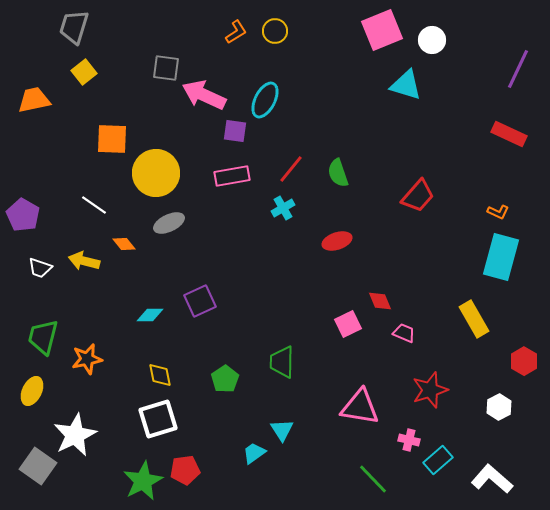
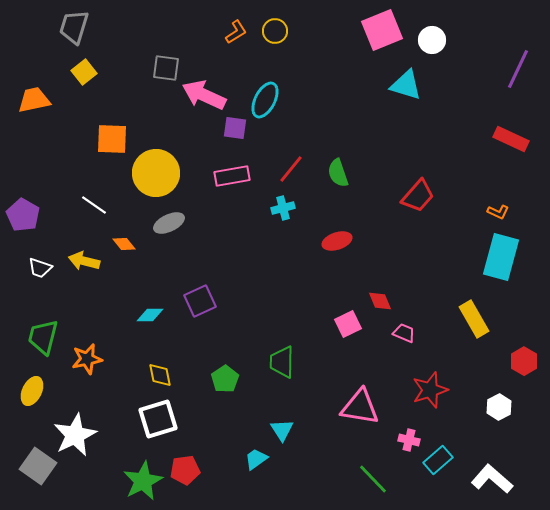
purple square at (235, 131): moved 3 px up
red rectangle at (509, 134): moved 2 px right, 5 px down
cyan cross at (283, 208): rotated 15 degrees clockwise
cyan trapezoid at (254, 453): moved 2 px right, 6 px down
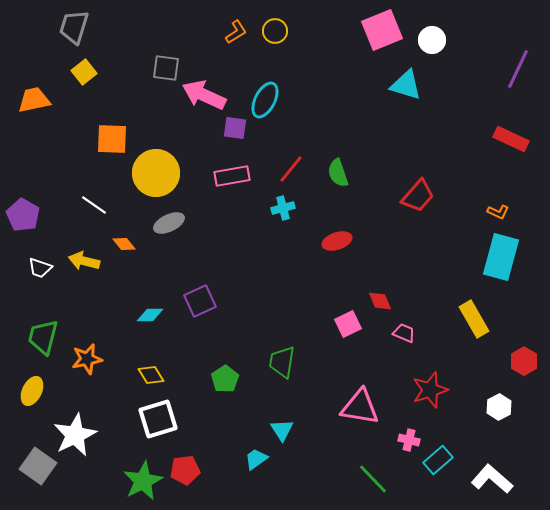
green trapezoid at (282, 362): rotated 8 degrees clockwise
yellow diamond at (160, 375): moved 9 px left; rotated 20 degrees counterclockwise
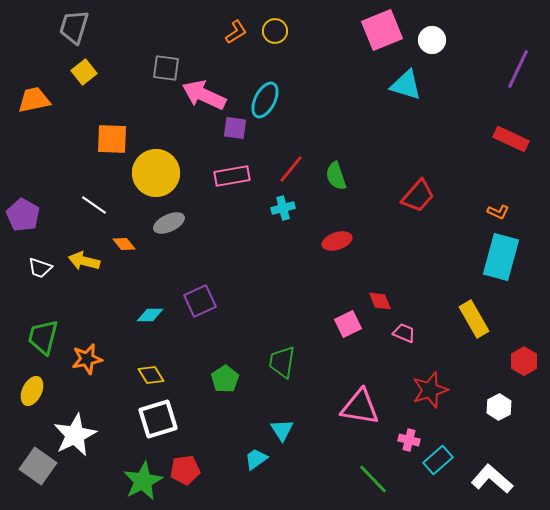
green semicircle at (338, 173): moved 2 px left, 3 px down
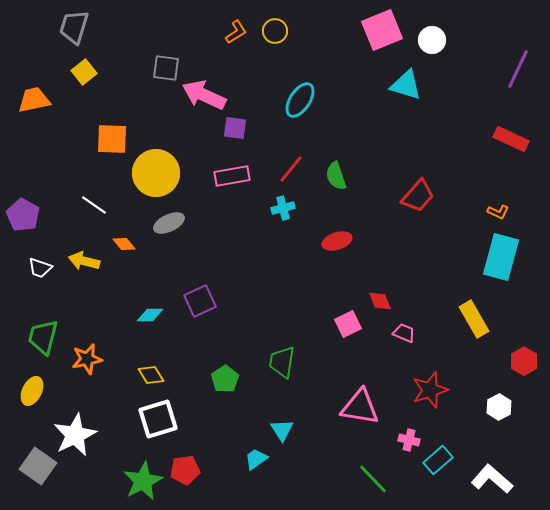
cyan ellipse at (265, 100): moved 35 px right; rotated 6 degrees clockwise
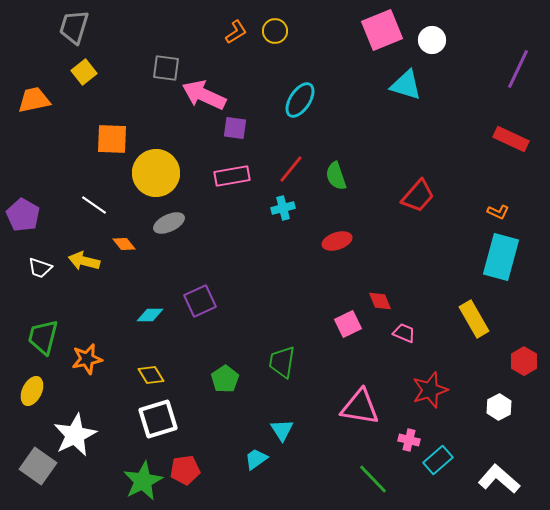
white L-shape at (492, 479): moved 7 px right
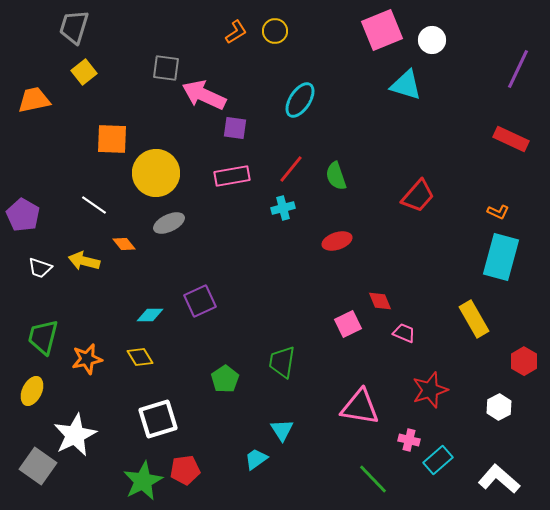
yellow diamond at (151, 375): moved 11 px left, 18 px up
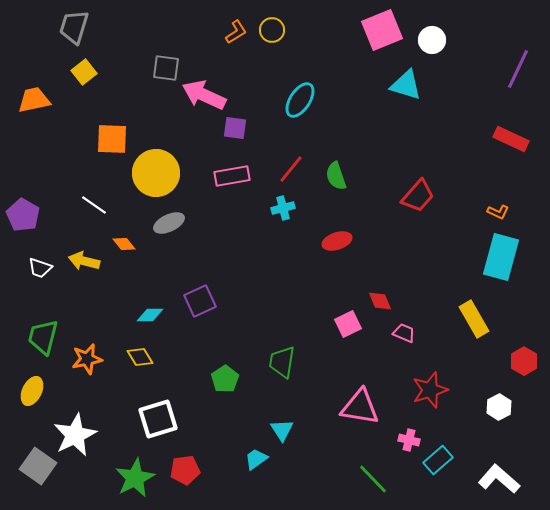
yellow circle at (275, 31): moved 3 px left, 1 px up
green star at (143, 481): moved 8 px left, 3 px up
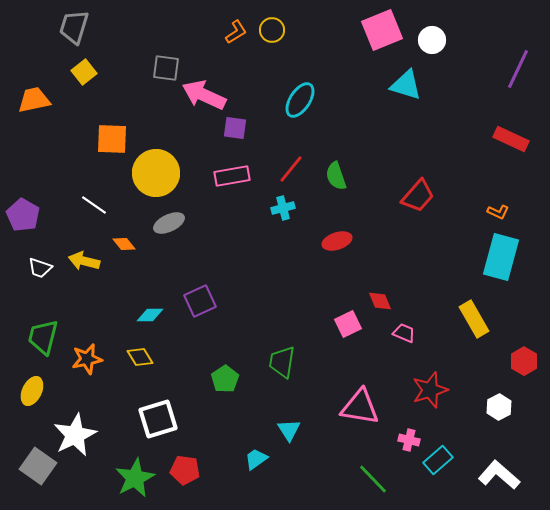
cyan triangle at (282, 430): moved 7 px right
red pentagon at (185, 470): rotated 16 degrees clockwise
white L-shape at (499, 479): moved 4 px up
